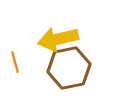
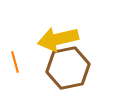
brown hexagon: moved 1 px left
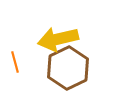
brown hexagon: rotated 15 degrees counterclockwise
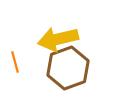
brown hexagon: rotated 6 degrees clockwise
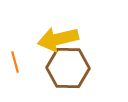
brown hexagon: rotated 21 degrees clockwise
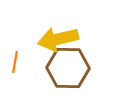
orange line: rotated 25 degrees clockwise
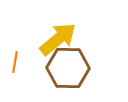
yellow arrow: rotated 153 degrees clockwise
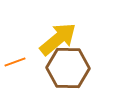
orange line: rotated 60 degrees clockwise
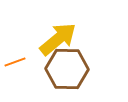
brown hexagon: moved 1 px left, 1 px down
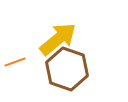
brown hexagon: rotated 18 degrees clockwise
